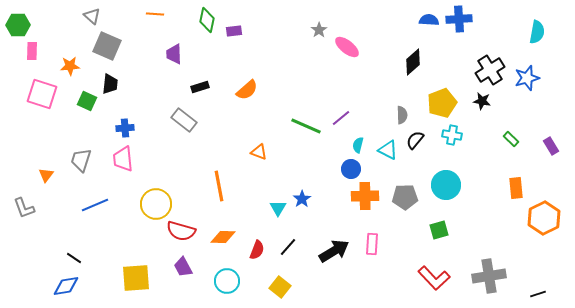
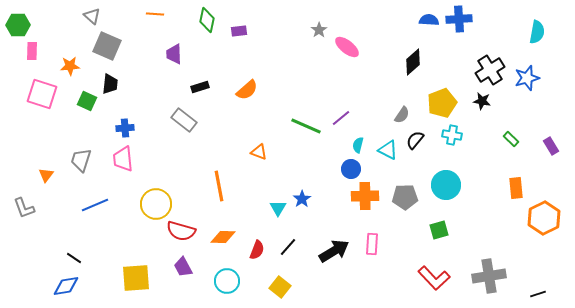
purple rectangle at (234, 31): moved 5 px right
gray semicircle at (402, 115): rotated 36 degrees clockwise
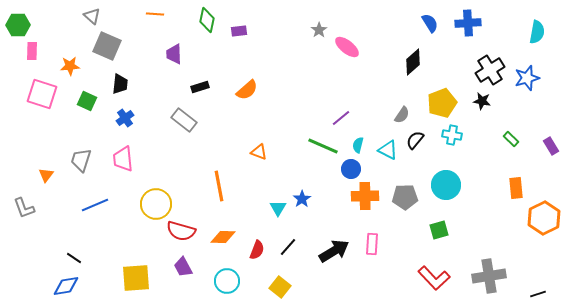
blue cross at (459, 19): moved 9 px right, 4 px down
blue semicircle at (429, 20): moved 1 px right, 3 px down; rotated 54 degrees clockwise
black trapezoid at (110, 84): moved 10 px right
green line at (306, 126): moved 17 px right, 20 px down
blue cross at (125, 128): moved 10 px up; rotated 30 degrees counterclockwise
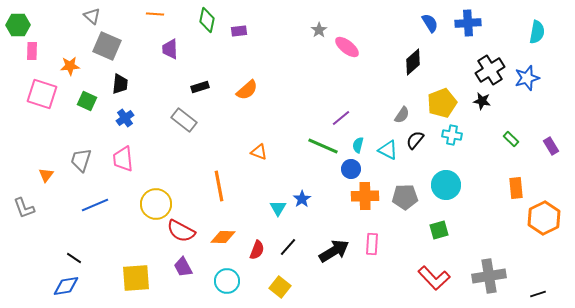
purple trapezoid at (174, 54): moved 4 px left, 5 px up
red semicircle at (181, 231): rotated 12 degrees clockwise
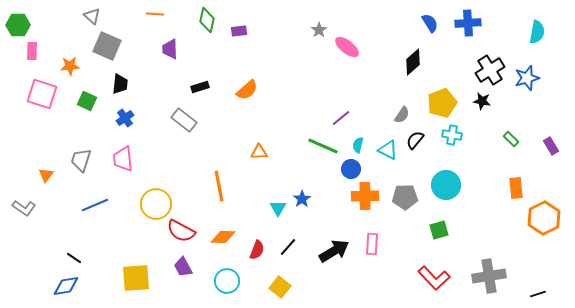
orange triangle at (259, 152): rotated 24 degrees counterclockwise
gray L-shape at (24, 208): rotated 35 degrees counterclockwise
